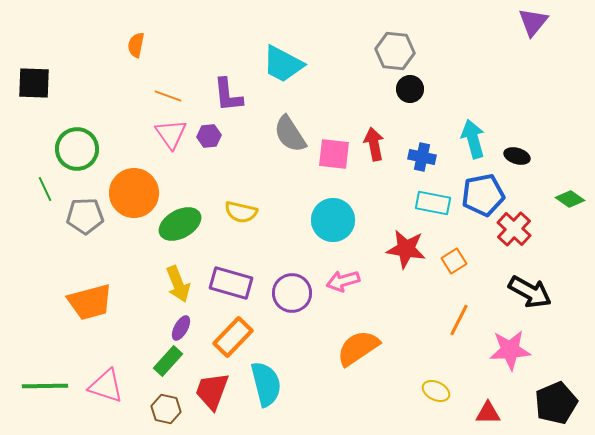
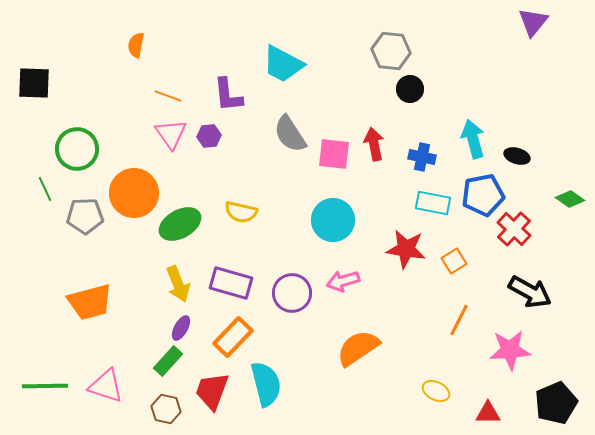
gray hexagon at (395, 51): moved 4 px left
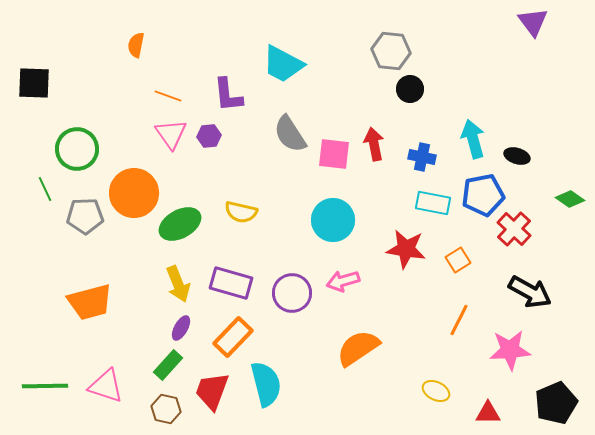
purple triangle at (533, 22): rotated 16 degrees counterclockwise
orange square at (454, 261): moved 4 px right, 1 px up
green rectangle at (168, 361): moved 4 px down
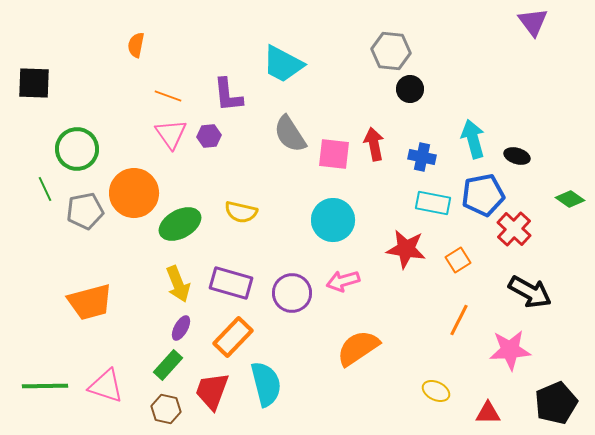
gray pentagon at (85, 216): moved 5 px up; rotated 9 degrees counterclockwise
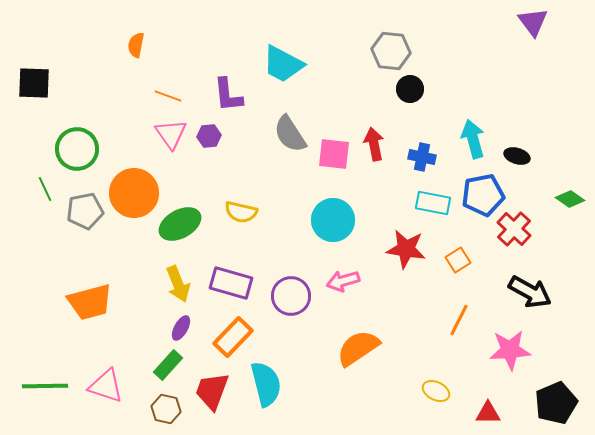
purple circle at (292, 293): moved 1 px left, 3 px down
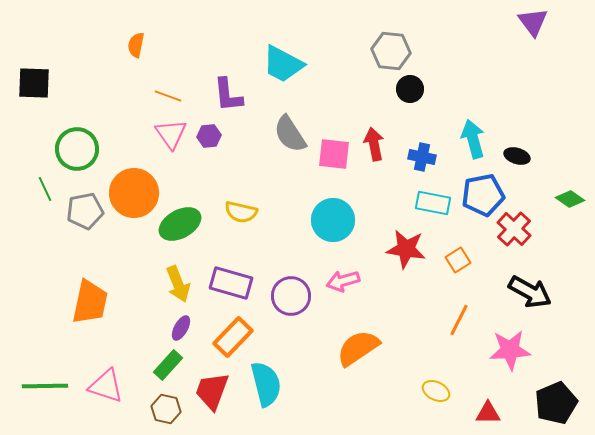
orange trapezoid at (90, 302): rotated 63 degrees counterclockwise
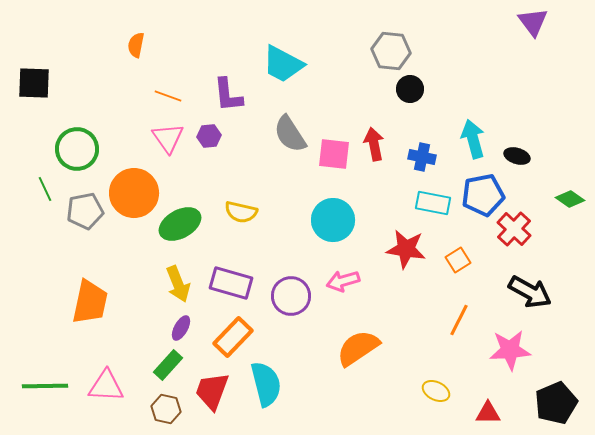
pink triangle at (171, 134): moved 3 px left, 4 px down
pink triangle at (106, 386): rotated 15 degrees counterclockwise
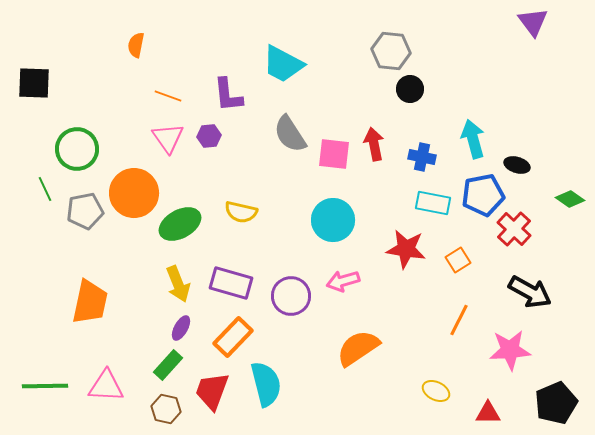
black ellipse at (517, 156): moved 9 px down
